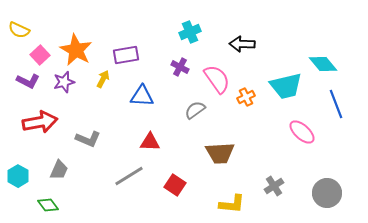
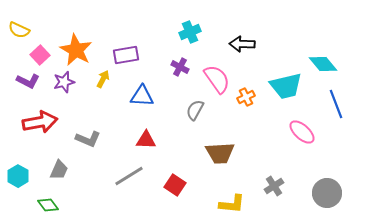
gray semicircle: rotated 25 degrees counterclockwise
red triangle: moved 4 px left, 2 px up
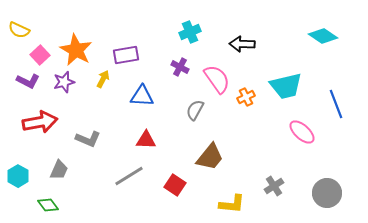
cyan diamond: moved 28 px up; rotated 16 degrees counterclockwise
brown trapezoid: moved 10 px left, 4 px down; rotated 48 degrees counterclockwise
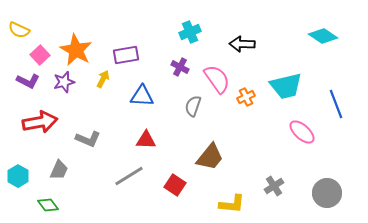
gray semicircle: moved 2 px left, 4 px up; rotated 10 degrees counterclockwise
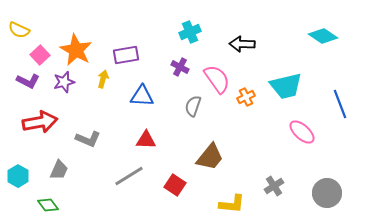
yellow arrow: rotated 12 degrees counterclockwise
blue line: moved 4 px right
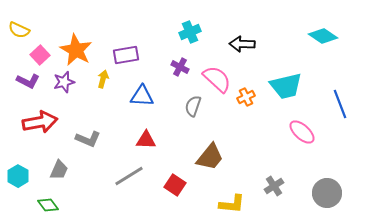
pink semicircle: rotated 12 degrees counterclockwise
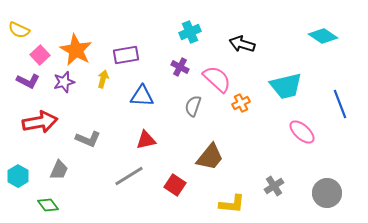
black arrow: rotated 15 degrees clockwise
orange cross: moved 5 px left, 6 px down
red triangle: rotated 15 degrees counterclockwise
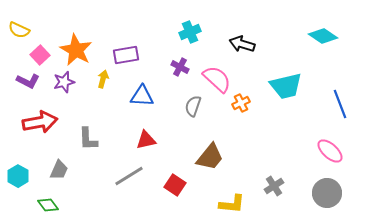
pink ellipse: moved 28 px right, 19 px down
gray L-shape: rotated 65 degrees clockwise
